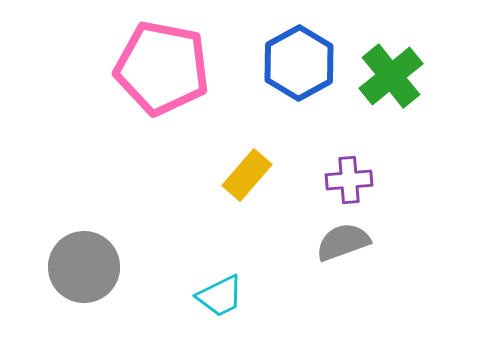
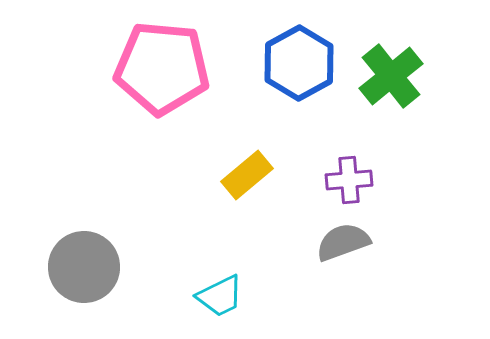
pink pentagon: rotated 6 degrees counterclockwise
yellow rectangle: rotated 9 degrees clockwise
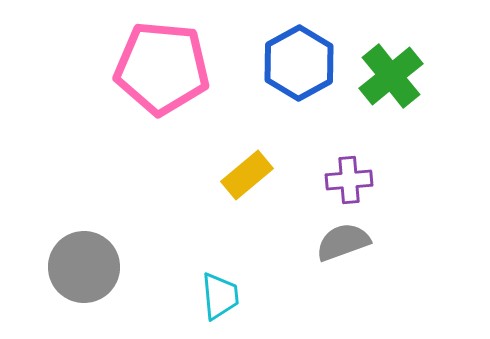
cyan trapezoid: rotated 69 degrees counterclockwise
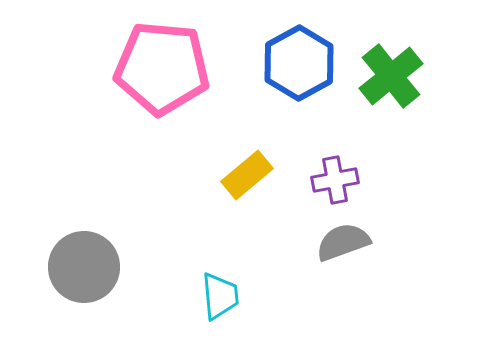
purple cross: moved 14 px left; rotated 6 degrees counterclockwise
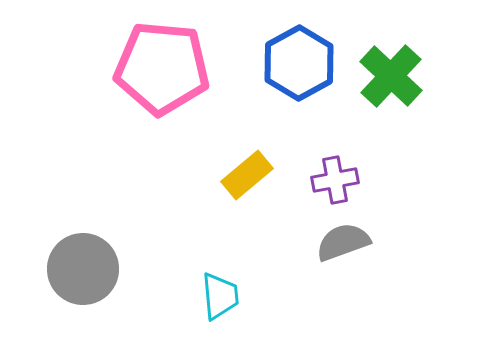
green cross: rotated 8 degrees counterclockwise
gray circle: moved 1 px left, 2 px down
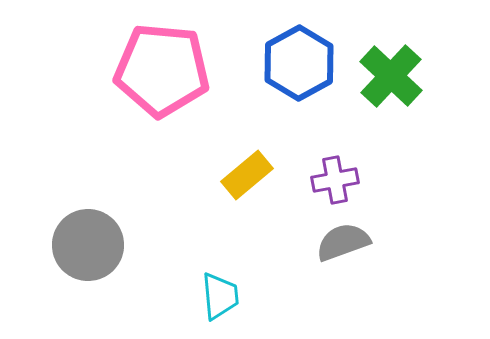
pink pentagon: moved 2 px down
gray circle: moved 5 px right, 24 px up
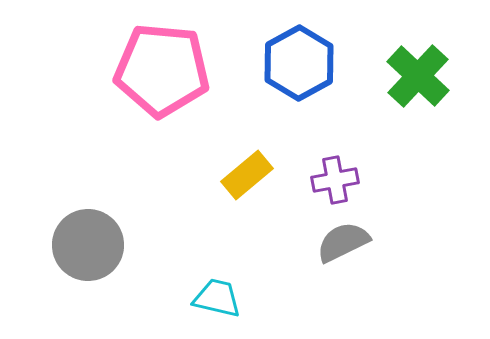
green cross: moved 27 px right
gray semicircle: rotated 6 degrees counterclockwise
cyan trapezoid: moved 3 px left, 2 px down; rotated 72 degrees counterclockwise
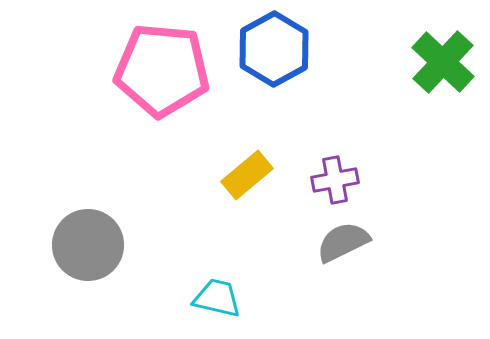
blue hexagon: moved 25 px left, 14 px up
green cross: moved 25 px right, 14 px up
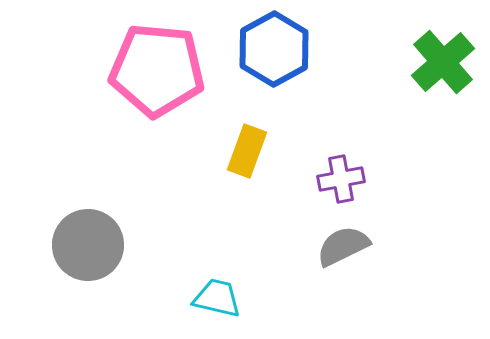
green cross: rotated 6 degrees clockwise
pink pentagon: moved 5 px left
yellow rectangle: moved 24 px up; rotated 30 degrees counterclockwise
purple cross: moved 6 px right, 1 px up
gray semicircle: moved 4 px down
